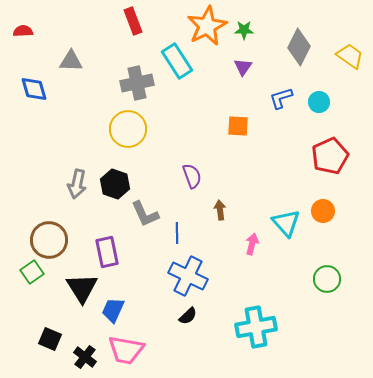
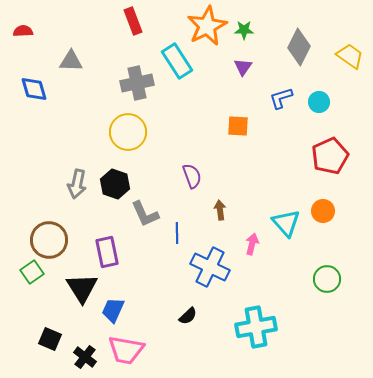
yellow circle: moved 3 px down
blue cross: moved 22 px right, 9 px up
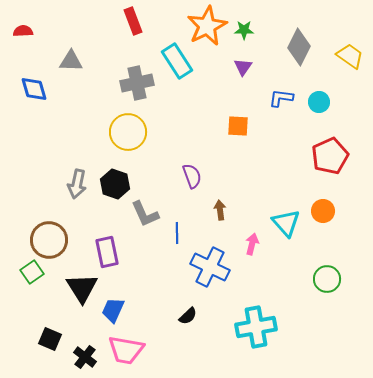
blue L-shape: rotated 25 degrees clockwise
